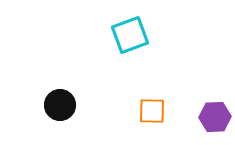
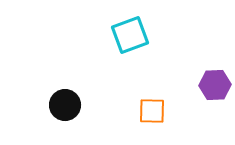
black circle: moved 5 px right
purple hexagon: moved 32 px up
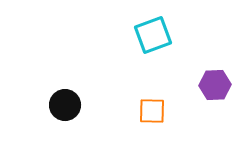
cyan square: moved 23 px right
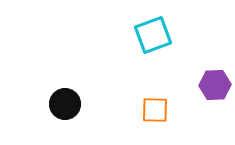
black circle: moved 1 px up
orange square: moved 3 px right, 1 px up
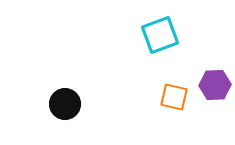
cyan square: moved 7 px right
orange square: moved 19 px right, 13 px up; rotated 12 degrees clockwise
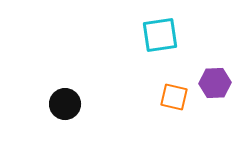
cyan square: rotated 12 degrees clockwise
purple hexagon: moved 2 px up
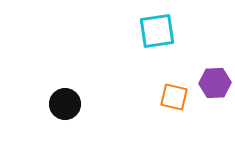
cyan square: moved 3 px left, 4 px up
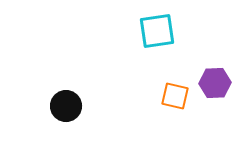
orange square: moved 1 px right, 1 px up
black circle: moved 1 px right, 2 px down
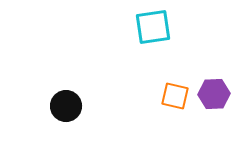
cyan square: moved 4 px left, 4 px up
purple hexagon: moved 1 px left, 11 px down
